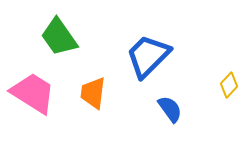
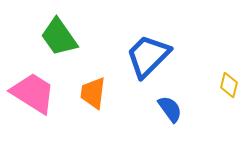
yellow diamond: rotated 30 degrees counterclockwise
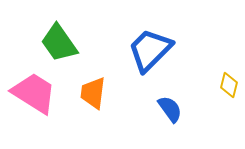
green trapezoid: moved 6 px down
blue trapezoid: moved 2 px right, 6 px up
pink trapezoid: moved 1 px right
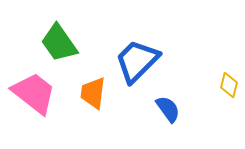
blue trapezoid: moved 13 px left, 11 px down
pink trapezoid: rotated 6 degrees clockwise
blue semicircle: moved 2 px left
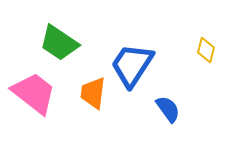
green trapezoid: rotated 21 degrees counterclockwise
blue trapezoid: moved 5 px left, 4 px down; rotated 12 degrees counterclockwise
yellow diamond: moved 23 px left, 35 px up
